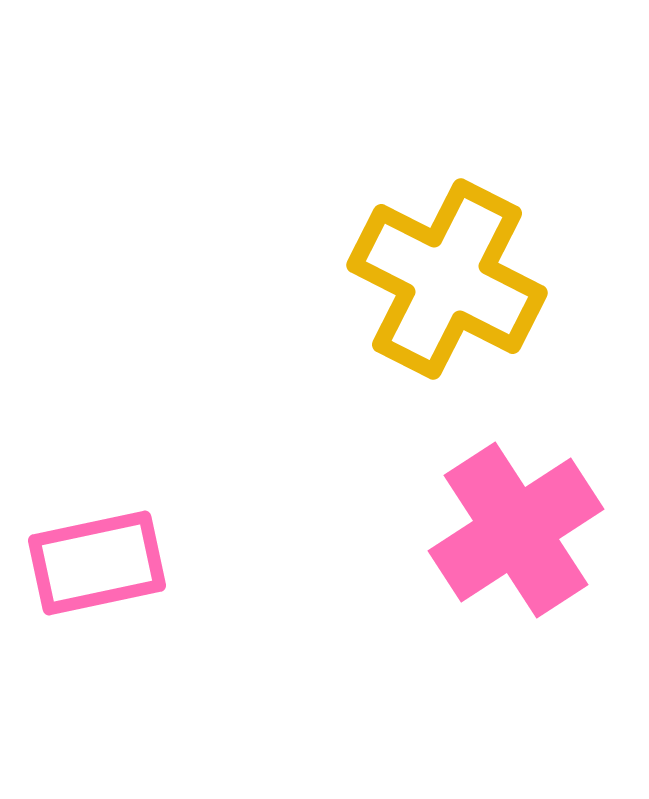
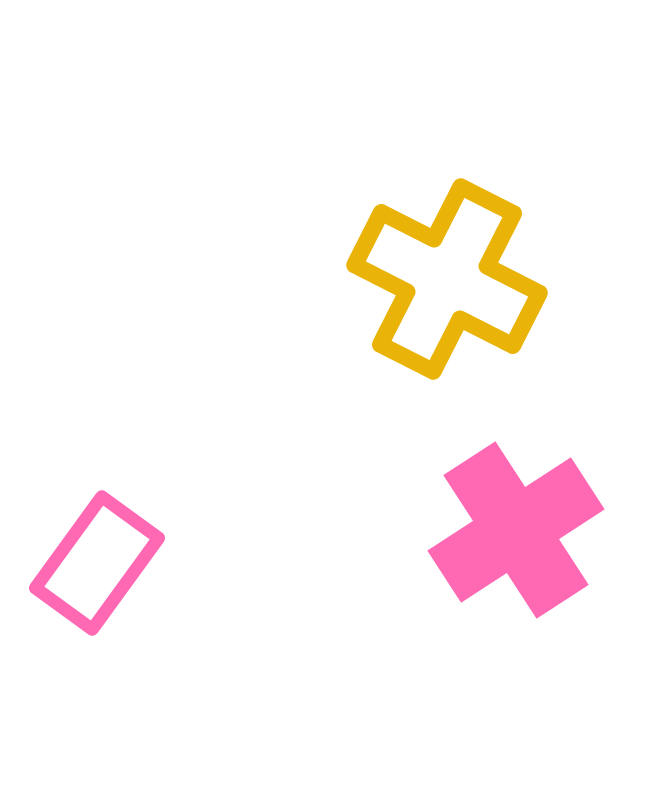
pink rectangle: rotated 42 degrees counterclockwise
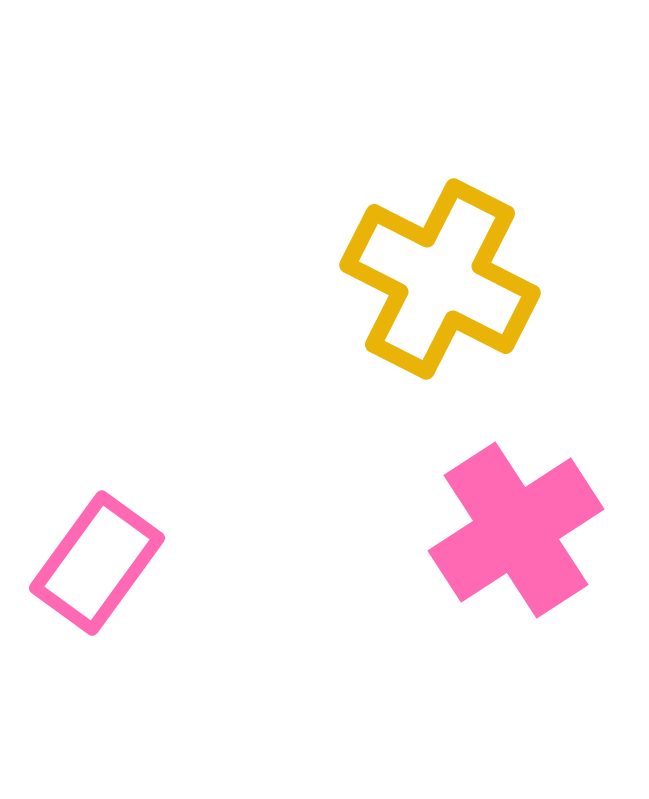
yellow cross: moved 7 px left
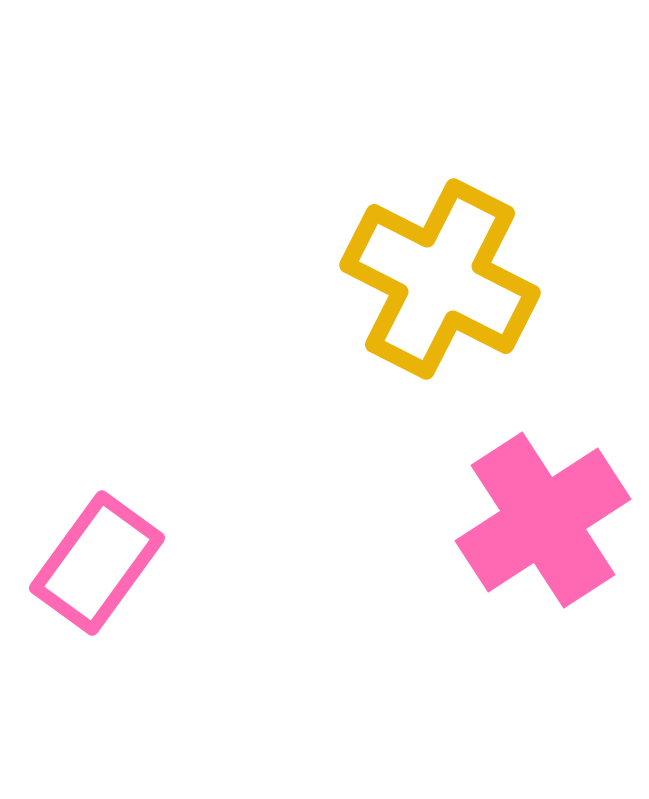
pink cross: moved 27 px right, 10 px up
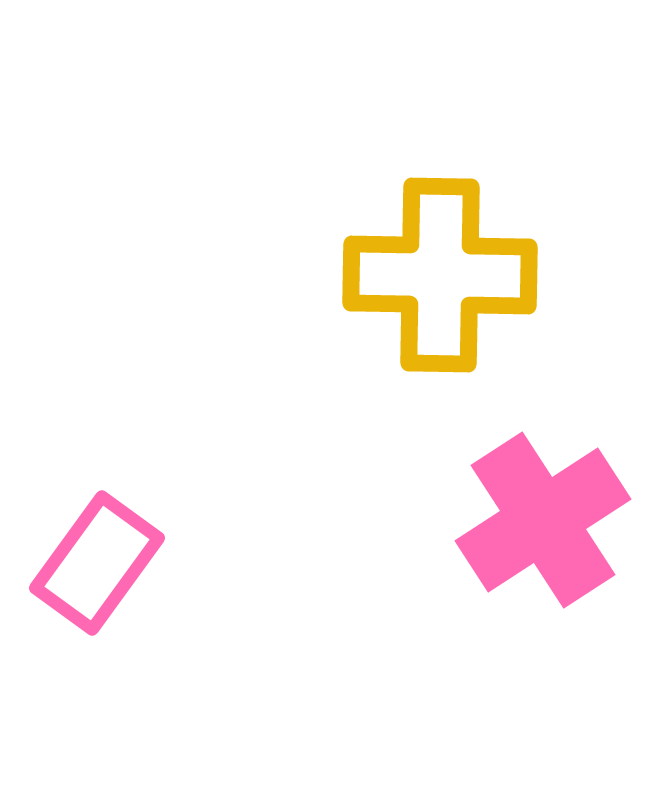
yellow cross: moved 4 px up; rotated 26 degrees counterclockwise
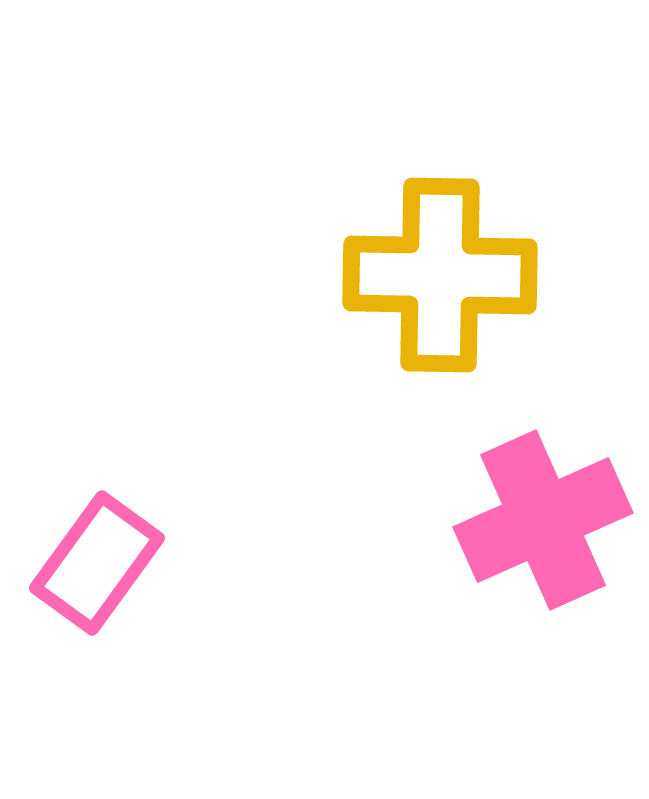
pink cross: rotated 9 degrees clockwise
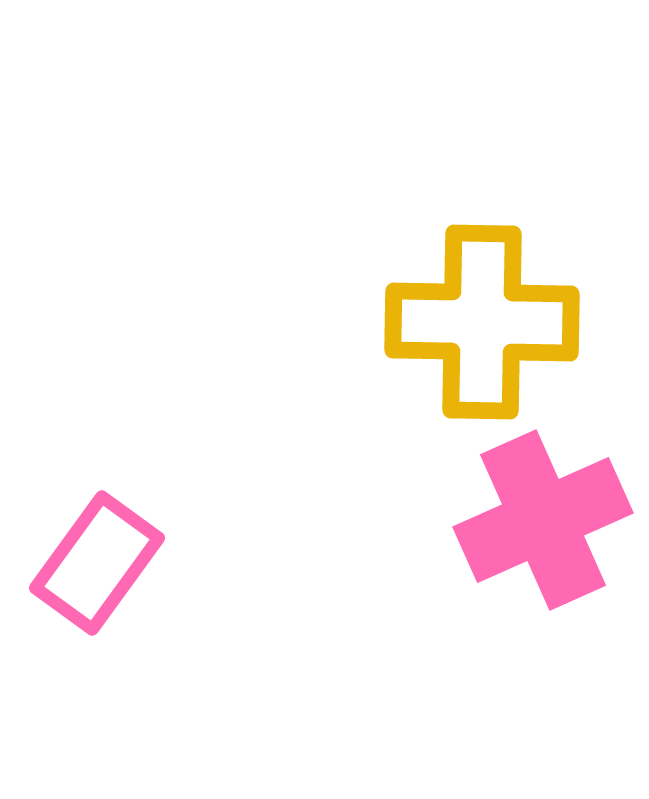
yellow cross: moved 42 px right, 47 px down
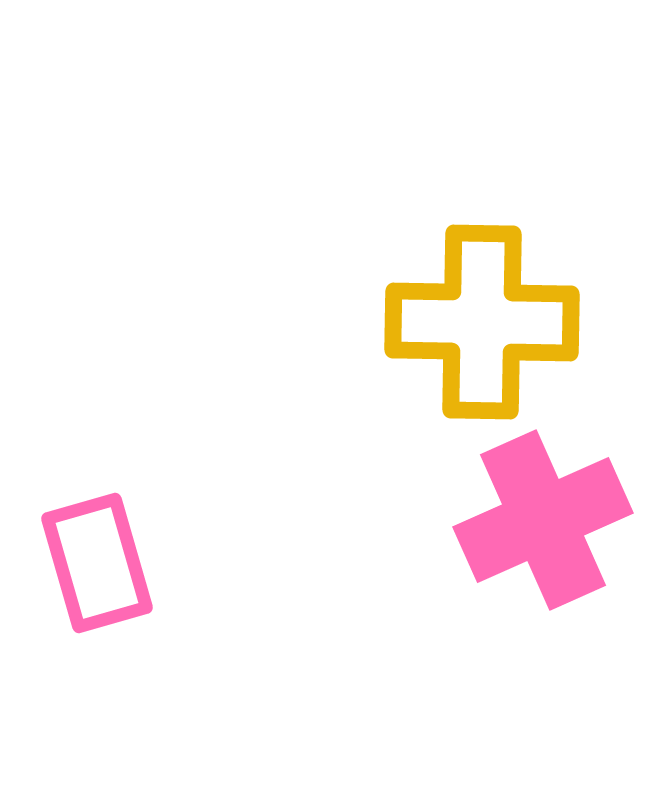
pink rectangle: rotated 52 degrees counterclockwise
